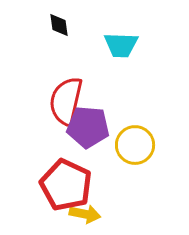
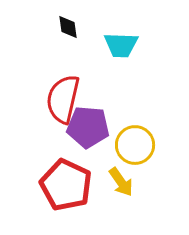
black diamond: moved 9 px right, 2 px down
red semicircle: moved 3 px left, 2 px up
yellow arrow: moved 36 px right, 32 px up; rotated 44 degrees clockwise
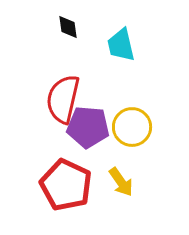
cyan trapezoid: rotated 75 degrees clockwise
yellow circle: moved 3 px left, 18 px up
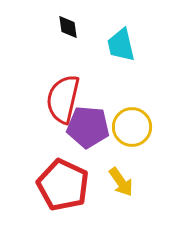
red pentagon: moved 3 px left
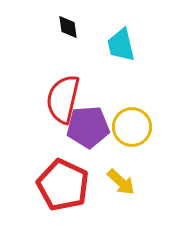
purple pentagon: rotated 9 degrees counterclockwise
yellow arrow: rotated 12 degrees counterclockwise
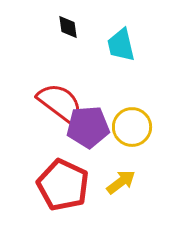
red semicircle: moved 3 px left, 4 px down; rotated 114 degrees clockwise
yellow arrow: rotated 80 degrees counterclockwise
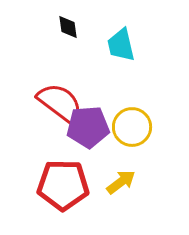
red pentagon: rotated 24 degrees counterclockwise
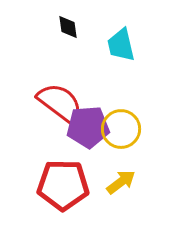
yellow circle: moved 11 px left, 2 px down
